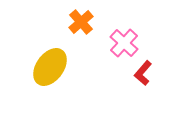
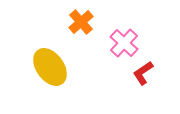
yellow ellipse: rotated 72 degrees counterclockwise
red L-shape: rotated 15 degrees clockwise
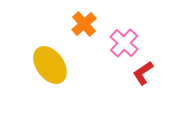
orange cross: moved 3 px right, 2 px down
yellow ellipse: moved 2 px up
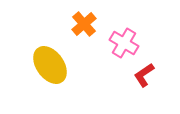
pink cross: rotated 12 degrees counterclockwise
red L-shape: moved 1 px right, 2 px down
